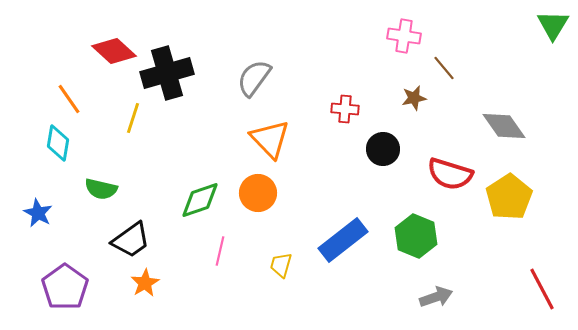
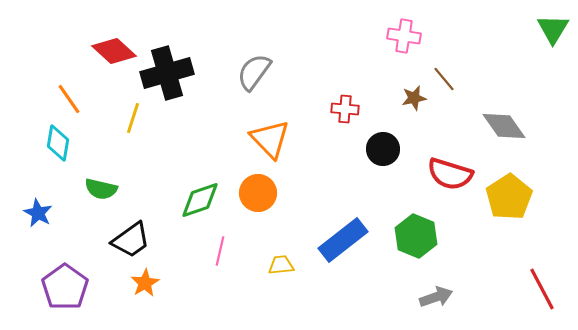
green triangle: moved 4 px down
brown line: moved 11 px down
gray semicircle: moved 6 px up
yellow trapezoid: rotated 68 degrees clockwise
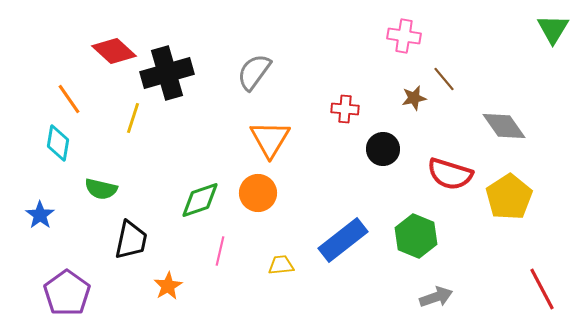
orange triangle: rotated 15 degrees clockwise
blue star: moved 2 px right, 2 px down; rotated 8 degrees clockwise
black trapezoid: rotated 42 degrees counterclockwise
orange star: moved 23 px right, 3 px down
purple pentagon: moved 2 px right, 6 px down
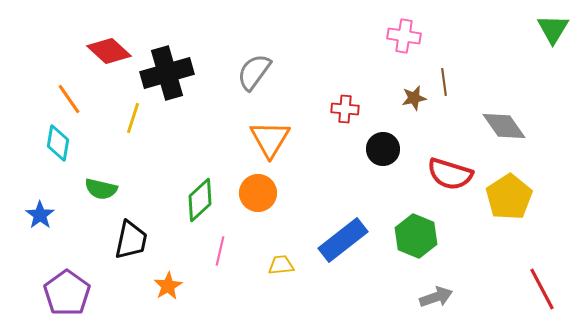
red diamond: moved 5 px left
brown line: moved 3 px down; rotated 32 degrees clockwise
green diamond: rotated 24 degrees counterclockwise
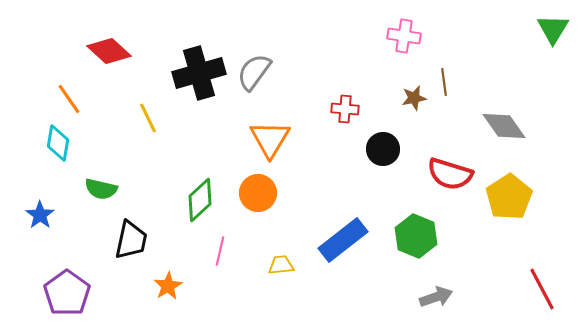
black cross: moved 32 px right
yellow line: moved 15 px right; rotated 44 degrees counterclockwise
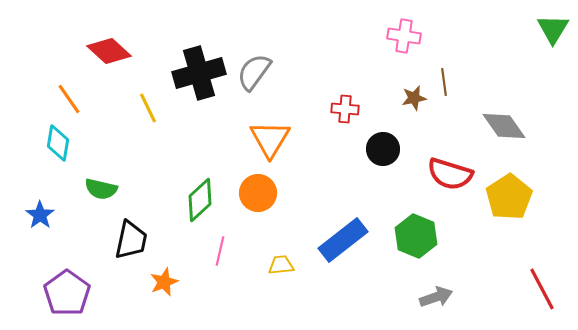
yellow line: moved 10 px up
orange star: moved 4 px left, 4 px up; rotated 8 degrees clockwise
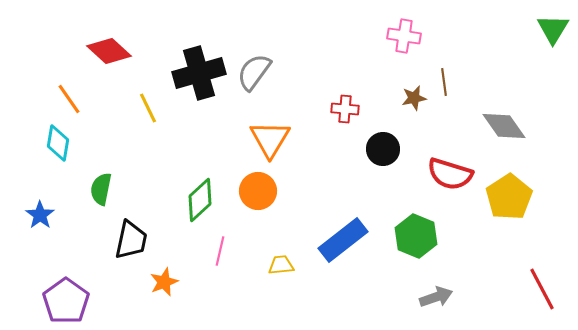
green semicircle: rotated 88 degrees clockwise
orange circle: moved 2 px up
purple pentagon: moved 1 px left, 8 px down
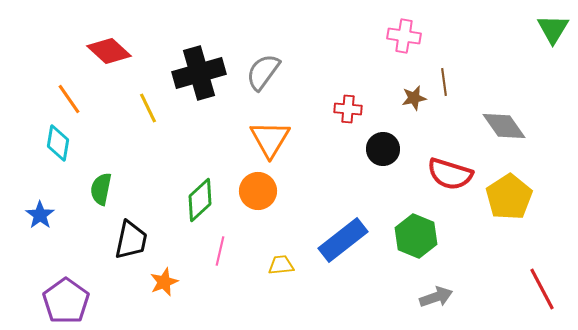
gray semicircle: moved 9 px right
red cross: moved 3 px right
